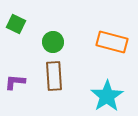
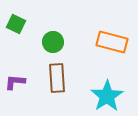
brown rectangle: moved 3 px right, 2 px down
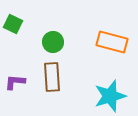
green square: moved 3 px left
brown rectangle: moved 5 px left, 1 px up
cyan star: moved 3 px right; rotated 16 degrees clockwise
